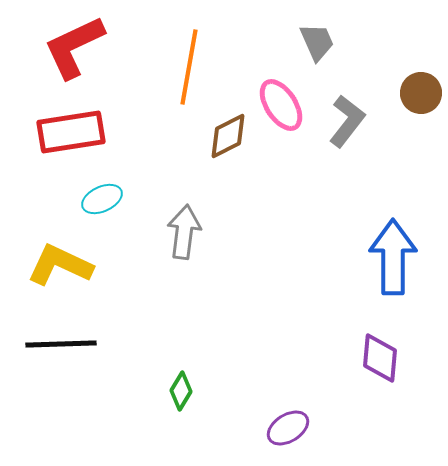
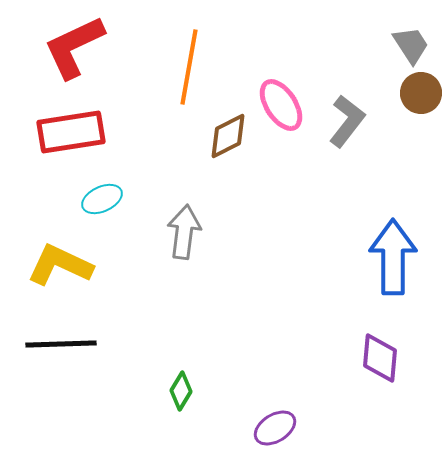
gray trapezoid: moved 94 px right, 3 px down; rotated 9 degrees counterclockwise
purple ellipse: moved 13 px left
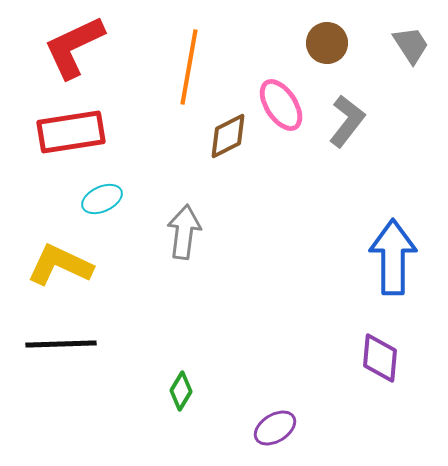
brown circle: moved 94 px left, 50 px up
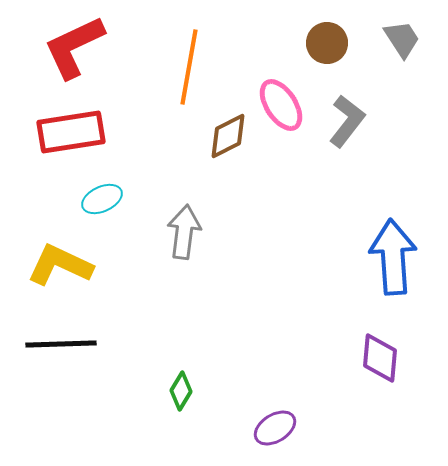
gray trapezoid: moved 9 px left, 6 px up
blue arrow: rotated 4 degrees counterclockwise
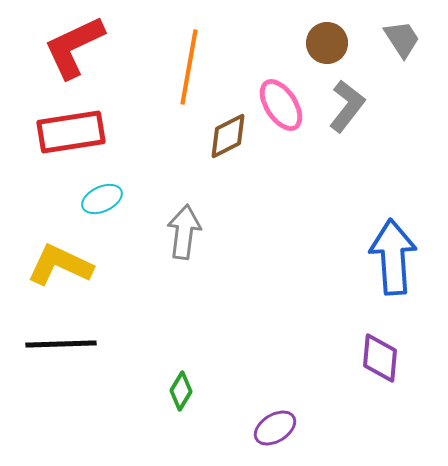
gray L-shape: moved 15 px up
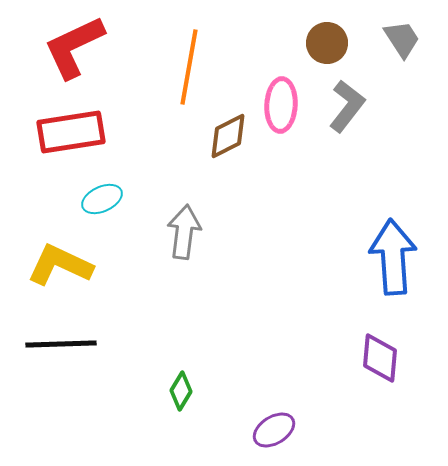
pink ellipse: rotated 36 degrees clockwise
purple ellipse: moved 1 px left, 2 px down
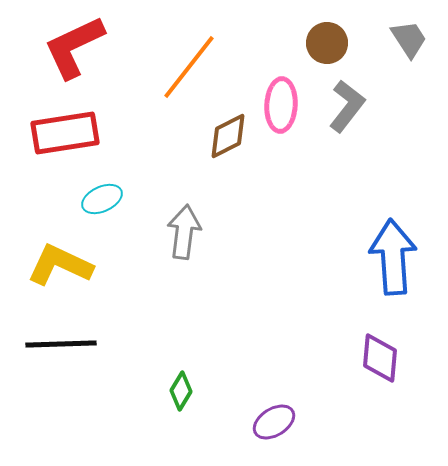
gray trapezoid: moved 7 px right
orange line: rotated 28 degrees clockwise
red rectangle: moved 6 px left, 1 px down
purple ellipse: moved 8 px up
